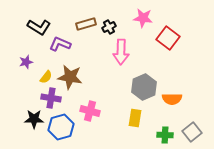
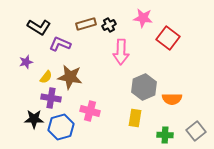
black cross: moved 2 px up
gray square: moved 4 px right, 1 px up
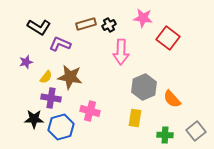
orange semicircle: rotated 48 degrees clockwise
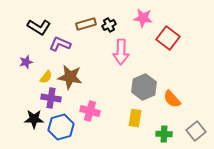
green cross: moved 1 px left, 1 px up
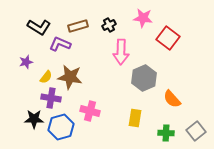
brown rectangle: moved 8 px left, 2 px down
gray hexagon: moved 9 px up
green cross: moved 2 px right, 1 px up
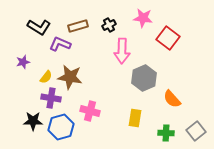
pink arrow: moved 1 px right, 1 px up
purple star: moved 3 px left
black star: moved 1 px left, 2 px down
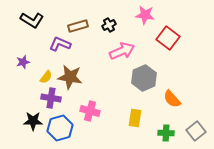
pink star: moved 2 px right, 3 px up
black L-shape: moved 7 px left, 7 px up
pink arrow: rotated 115 degrees counterclockwise
blue hexagon: moved 1 px left, 1 px down
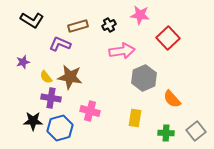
pink star: moved 5 px left
red square: rotated 10 degrees clockwise
pink arrow: rotated 15 degrees clockwise
yellow semicircle: rotated 104 degrees clockwise
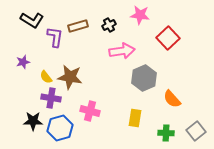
purple L-shape: moved 5 px left, 7 px up; rotated 75 degrees clockwise
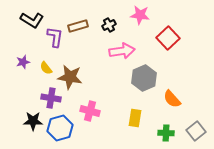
yellow semicircle: moved 9 px up
